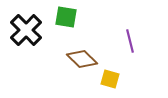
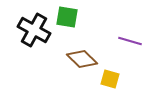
green square: moved 1 px right
black cross: moved 8 px right; rotated 16 degrees counterclockwise
purple line: rotated 60 degrees counterclockwise
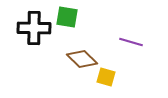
black cross: moved 2 px up; rotated 28 degrees counterclockwise
purple line: moved 1 px right, 1 px down
yellow square: moved 4 px left, 2 px up
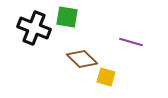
black cross: rotated 20 degrees clockwise
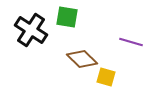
black cross: moved 3 px left, 2 px down; rotated 12 degrees clockwise
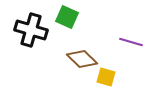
green square: rotated 15 degrees clockwise
black cross: rotated 16 degrees counterclockwise
